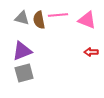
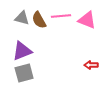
pink line: moved 3 px right, 1 px down
brown semicircle: rotated 18 degrees counterclockwise
red arrow: moved 13 px down
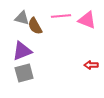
brown semicircle: moved 4 px left, 6 px down
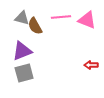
pink line: moved 1 px down
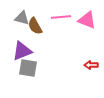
gray square: moved 4 px right, 5 px up; rotated 24 degrees clockwise
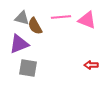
purple triangle: moved 3 px left, 7 px up
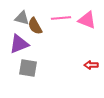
pink line: moved 1 px down
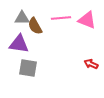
gray triangle: rotated 14 degrees counterclockwise
purple triangle: rotated 30 degrees clockwise
red arrow: moved 1 px up; rotated 24 degrees clockwise
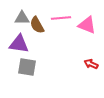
pink triangle: moved 5 px down
brown semicircle: moved 2 px right, 1 px up
gray square: moved 1 px left, 1 px up
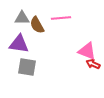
pink triangle: moved 26 px down
red arrow: moved 2 px right
